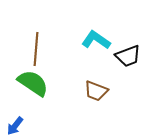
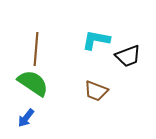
cyan L-shape: rotated 24 degrees counterclockwise
blue arrow: moved 11 px right, 8 px up
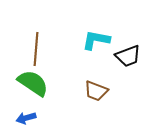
blue arrow: rotated 36 degrees clockwise
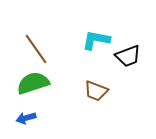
brown line: rotated 40 degrees counterclockwise
green semicircle: rotated 52 degrees counterclockwise
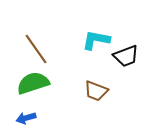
black trapezoid: moved 2 px left
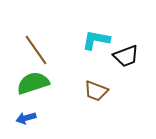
brown line: moved 1 px down
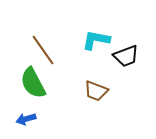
brown line: moved 7 px right
green semicircle: rotated 100 degrees counterclockwise
blue arrow: moved 1 px down
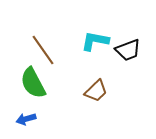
cyan L-shape: moved 1 px left, 1 px down
black trapezoid: moved 2 px right, 6 px up
brown trapezoid: rotated 65 degrees counterclockwise
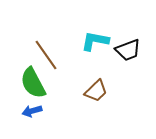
brown line: moved 3 px right, 5 px down
blue arrow: moved 6 px right, 8 px up
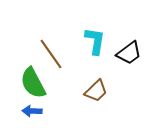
cyan L-shape: rotated 88 degrees clockwise
black trapezoid: moved 1 px right, 3 px down; rotated 16 degrees counterclockwise
brown line: moved 5 px right, 1 px up
blue arrow: rotated 18 degrees clockwise
